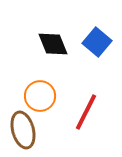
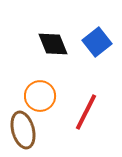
blue square: rotated 12 degrees clockwise
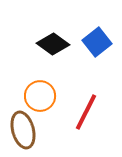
black diamond: rotated 32 degrees counterclockwise
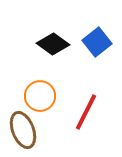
brown ellipse: rotated 6 degrees counterclockwise
